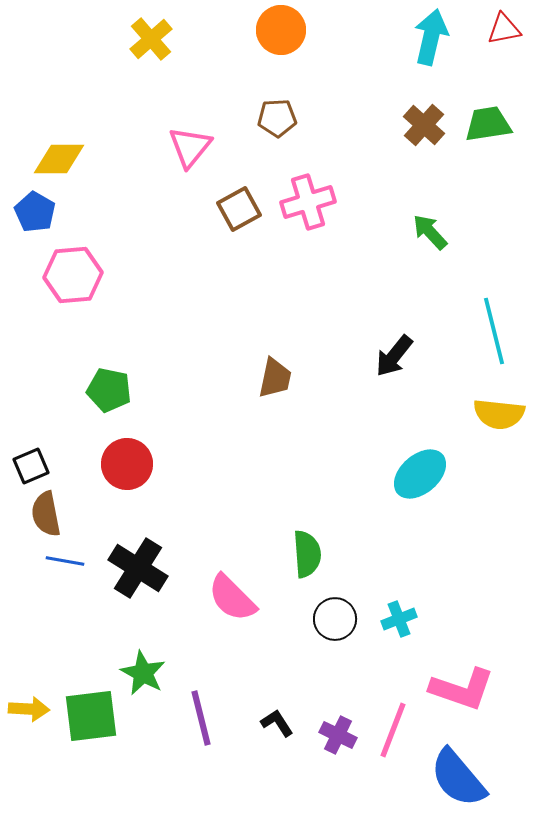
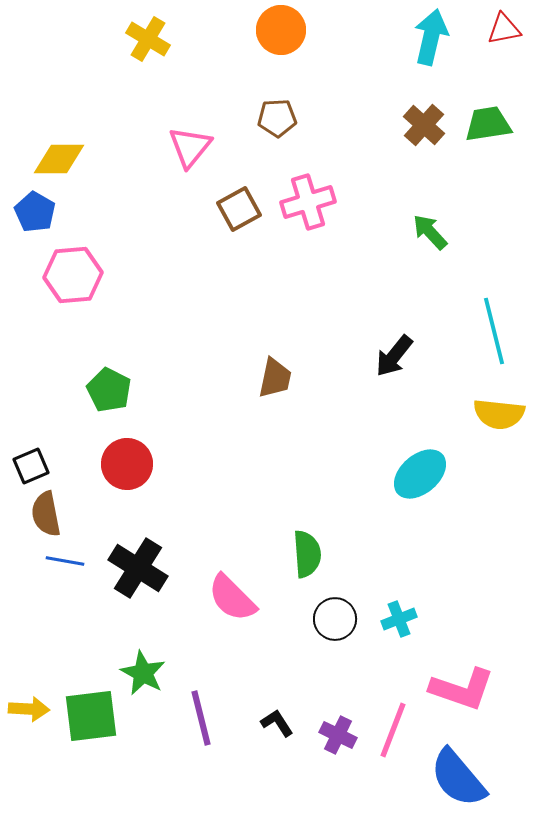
yellow cross: moved 3 px left; rotated 18 degrees counterclockwise
green pentagon: rotated 15 degrees clockwise
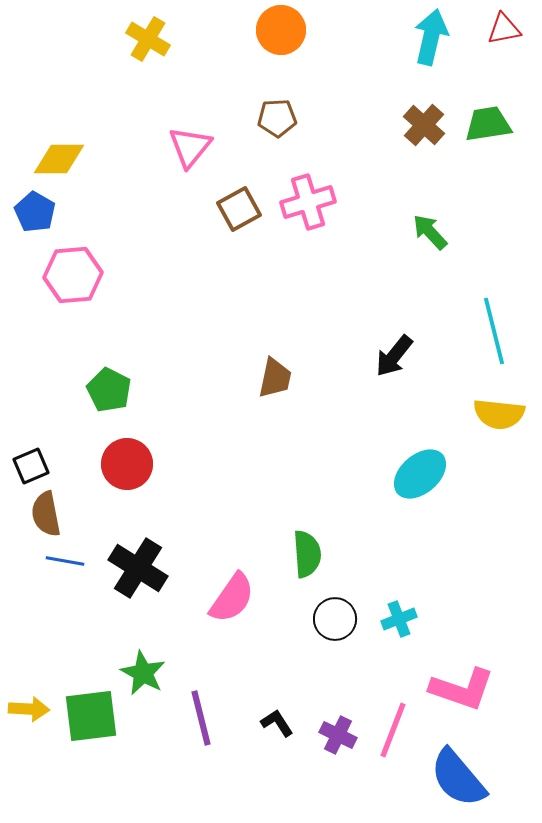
pink semicircle: rotated 100 degrees counterclockwise
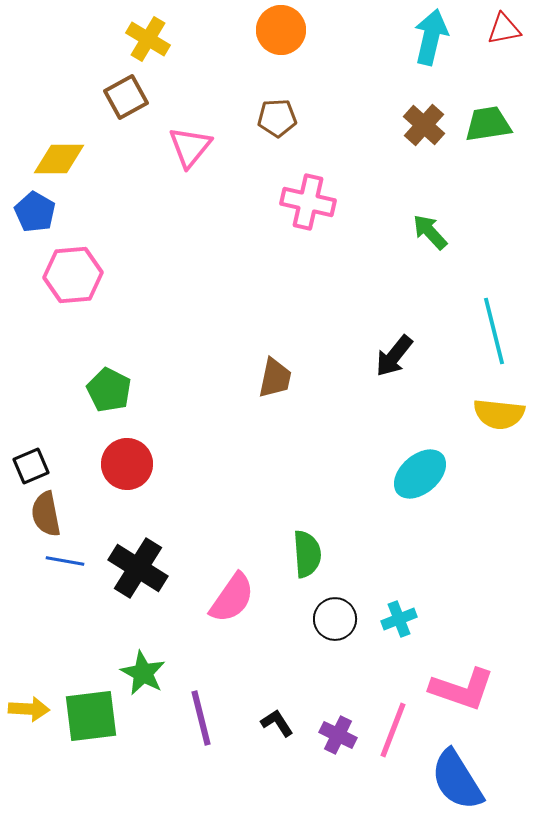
pink cross: rotated 30 degrees clockwise
brown square: moved 113 px left, 112 px up
blue semicircle: moved 1 px left, 2 px down; rotated 8 degrees clockwise
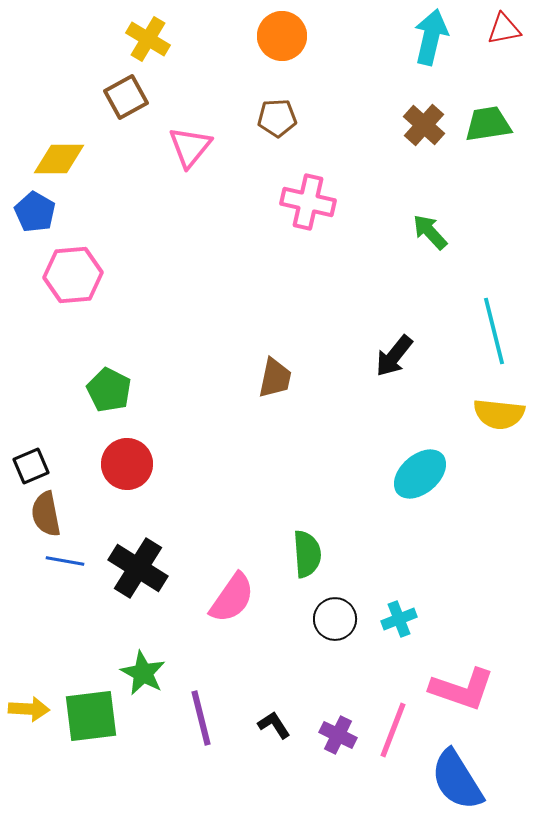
orange circle: moved 1 px right, 6 px down
black L-shape: moved 3 px left, 2 px down
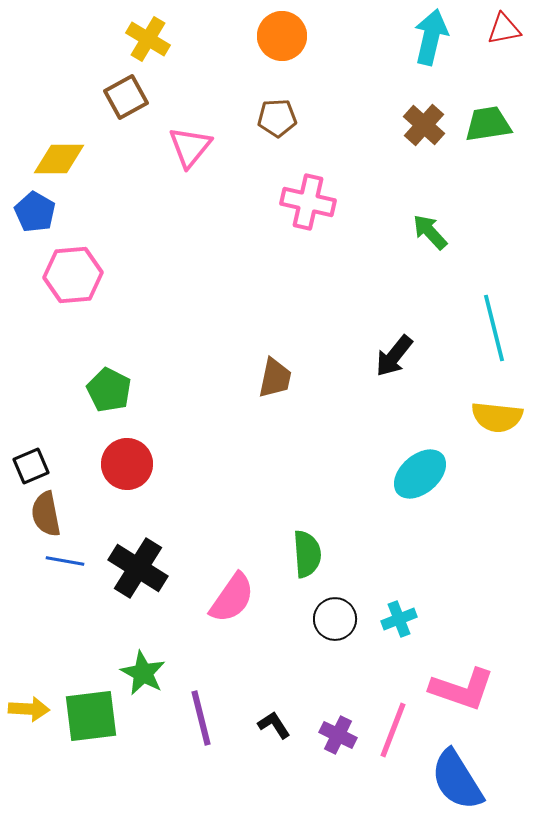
cyan line: moved 3 px up
yellow semicircle: moved 2 px left, 3 px down
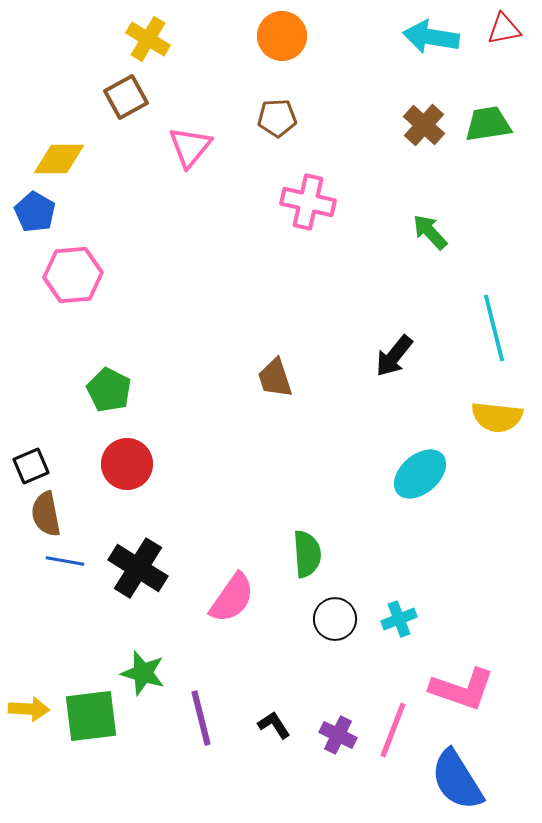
cyan arrow: rotated 94 degrees counterclockwise
brown trapezoid: rotated 150 degrees clockwise
green star: rotated 12 degrees counterclockwise
